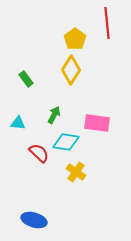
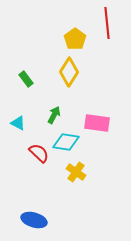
yellow diamond: moved 2 px left, 2 px down
cyan triangle: rotated 21 degrees clockwise
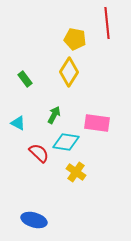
yellow pentagon: rotated 25 degrees counterclockwise
green rectangle: moved 1 px left
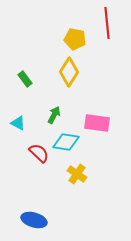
yellow cross: moved 1 px right, 2 px down
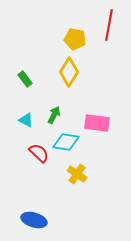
red line: moved 2 px right, 2 px down; rotated 16 degrees clockwise
cyan triangle: moved 8 px right, 3 px up
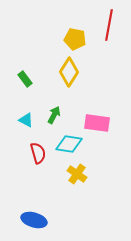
cyan diamond: moved 3 px right, 2 px down
red semicircle: moved 1 px left; rotated 30 degrees clockwise
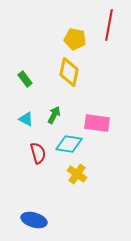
yellow diamond: rotated 20 degrees counterclockwise
cyan triangle: moved 1 px up
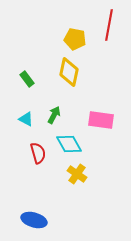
green rectangle: moved 2 px right
pink rectangle: moved 4 px right, 3 px up
cyan diamond: rotated 52 degrees clockwise
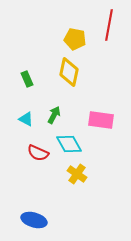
green rectangle: rotated 14 degrees clockwise
red semicircle: rotated 130 degrees clockwise
